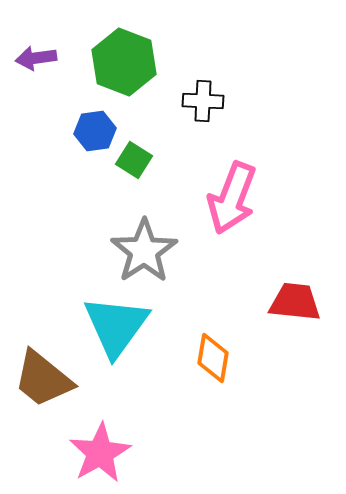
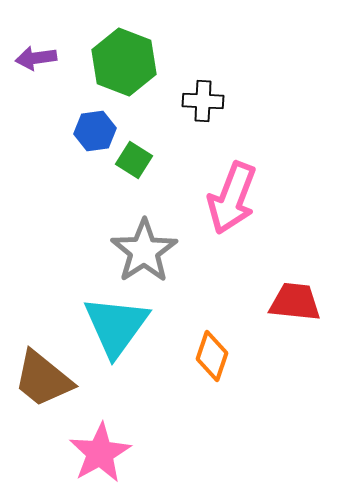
orange diamond: moved 1 px left, 2 px up; rotated 9 degrees clockwise
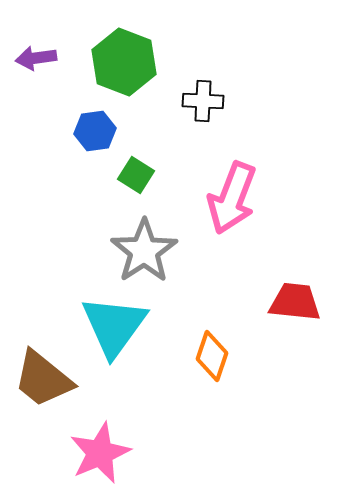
green square: moved 2 px right, 15 px down
cyan triangle: moved 2 px left
pink star: rotated 6 degrees clockwise
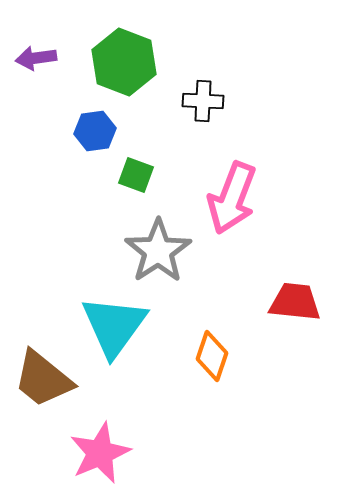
green square: rotated 12 degrees counterclockwise
gray star: moved 14 px right
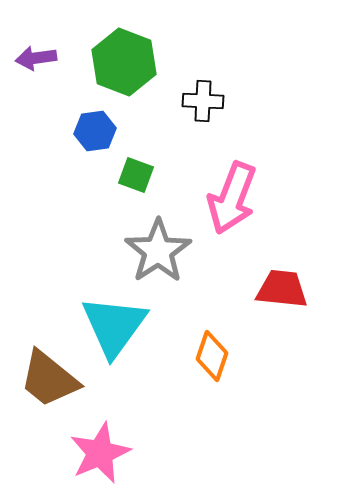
red trapezoid: moved 13 px left, 13 px up
brown trapezoid: moved 6 px right
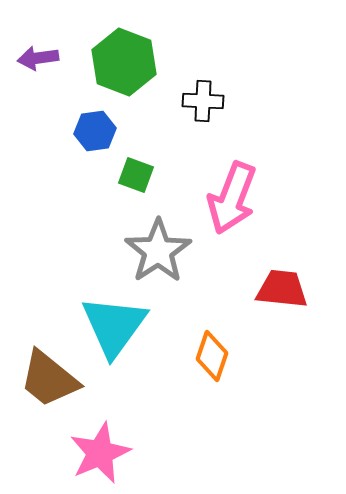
purple arrow: moved 2 px right
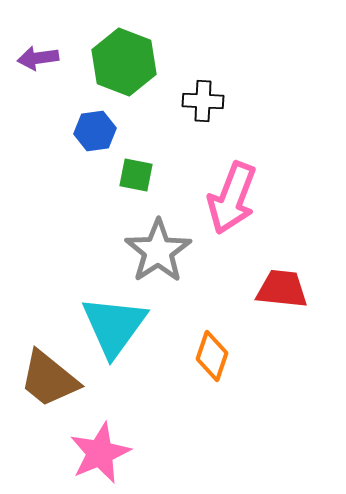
green square: rotated 9 degrees counterclockwise
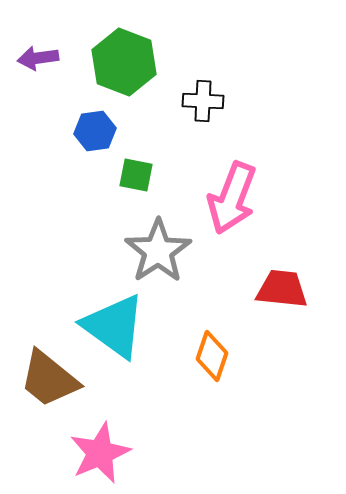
cyan triangle: rotated 30 degrees counterclockwise
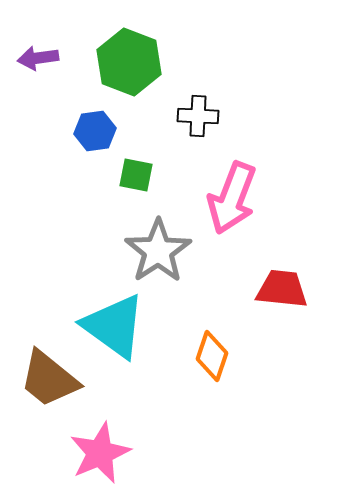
green hexagon: moved 5 px right
black cross: moved 5 px left, 15 px down
